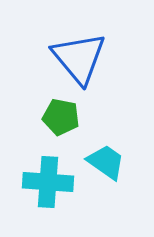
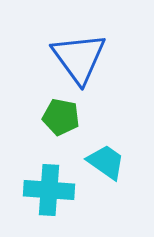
blue triangle: rotated 4 degrees clockwise
cyan cross: moved 1 px right, 8 px down
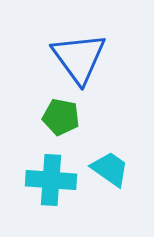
cyan trapezoid: moved 4 px right, 7 px down
cyan cross: moved 2 px right, 10 px up
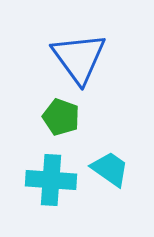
green pentagon: rotated 9 degrees clockwise
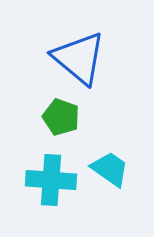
blue triangle: rotated 14 degrees counterclockwise
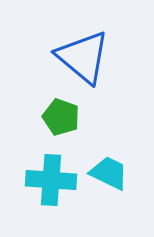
blue triangle: moved 4 px right, 1 px up
cyan trapezoid: moved 1 px left, 4 px down; rotated 9 degrees counterclockwise
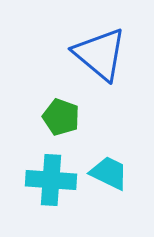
blue triangle: moved 17 px right, 3 px up
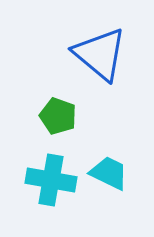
green pentagon: moved 3 px left, 1 px up
cyan cross: rotated 6 degrees clockwise
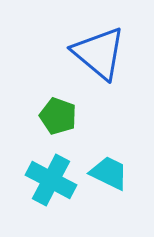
blue triangle: moved 1 px left, 1 px up
cyan cross: rotated 18 degrees clockwise
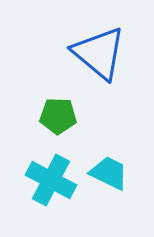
green pentagon: rotated 18 degrees counterclockwise
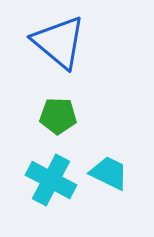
blue triangle: moved 40 px left, 11 px up
